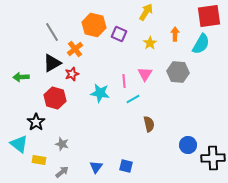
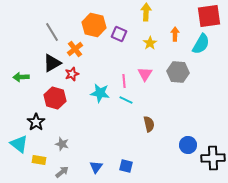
yellow arrow: rotated 30 degrees counterclockwise
cyan line: moved 7 px left, 1 px down; rotated 56 degrees clockwise
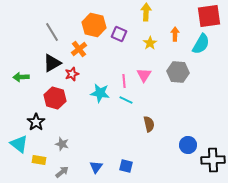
orange cross: moved 4 px right
pink triangle: moved 1 px left, 1 px down
black cross: moved 2 px down
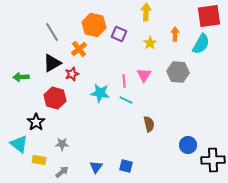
gray star: rotated 16 degrees counterclockwise
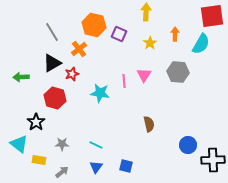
red square: moved 3 px right
cyan line: moved 30 px left, 45 px down
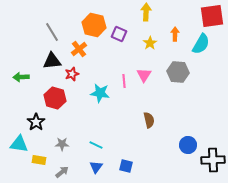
black triangle: moved 2 px up; rotated 24 degrees clockwise
brown semicircle: moved 4 px up
cyan triangle: rotated 30 degrees counterclockwise
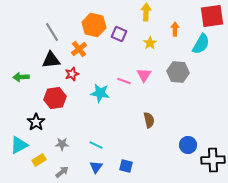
orange arrow: moved 5 px up
black triangle: moved 1 px left, 1 px up
pink line: rotated 64 degrees counterclockwise
red hexagon: rotated 25 degrees counterclockwise
cyan triangle: moved 1 px down; rotated 36 degrees counterclockwise
yellow rectangle: rotated 40 degrees counterclockwise
